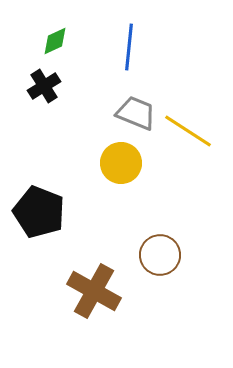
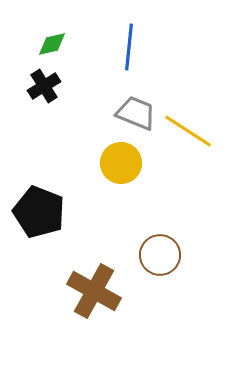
green diamond: moved 3 px left, 3 px down; rotated 12 degrees clockwise
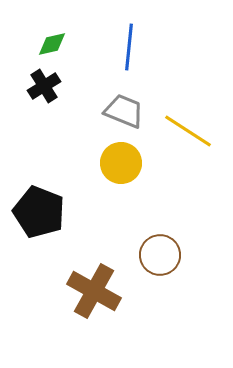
gray trapezoid: moved 12 px left, 2 px up
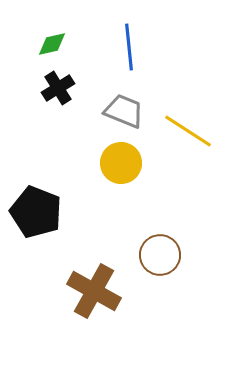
blue line: rotated 12 degrees counterclockwise
black cross: moved 14 px right, 2 px down
black pentagon: moved 3 px left
